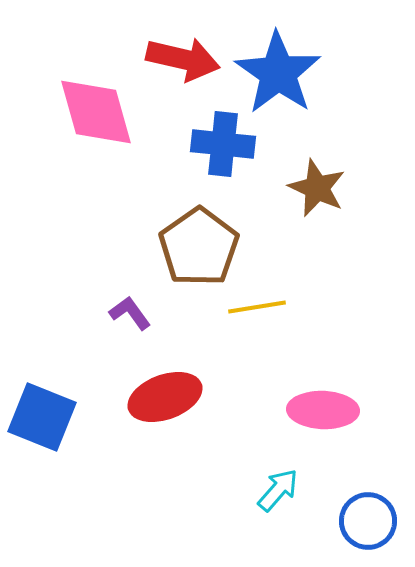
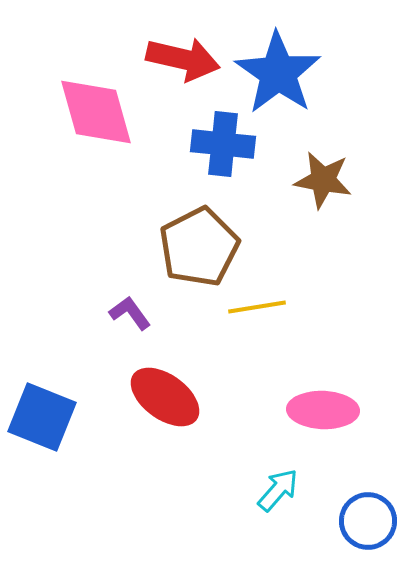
brown star: moved 6 px right, 8 px up; rotated 14 degrees counterclockwise
brown pentagon: rotated 8 degrees clockwise
red ellipse: rotated 56 degrees clockwise
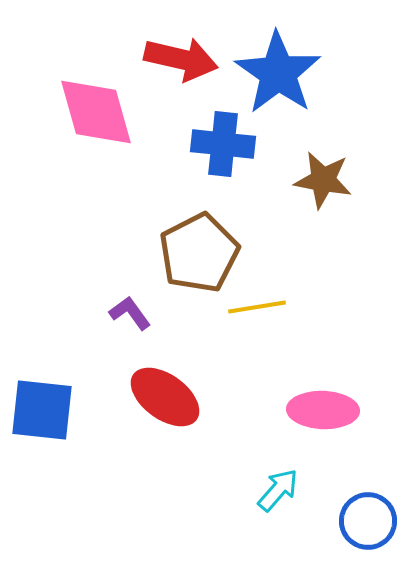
red arrow: moved 2 px left
brown pentagon: moved 6 px down
blue square: moved 7 px up; rotated 16 degrees counterclockwise
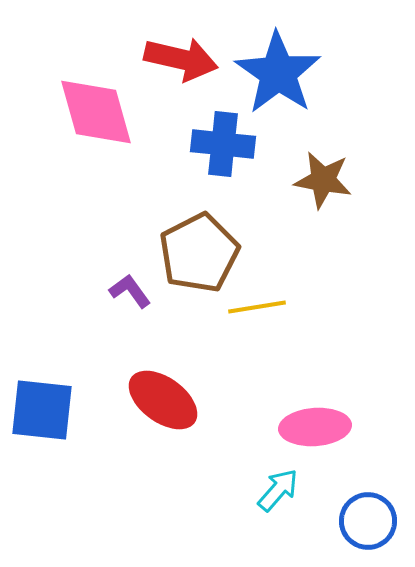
purple L-shape: moved 22 px up
red ellipse: moved 2 px left, 3 px down
pink ellipse: moved 8 px left, 17 px down; rotated 6 degrees counterclockwise
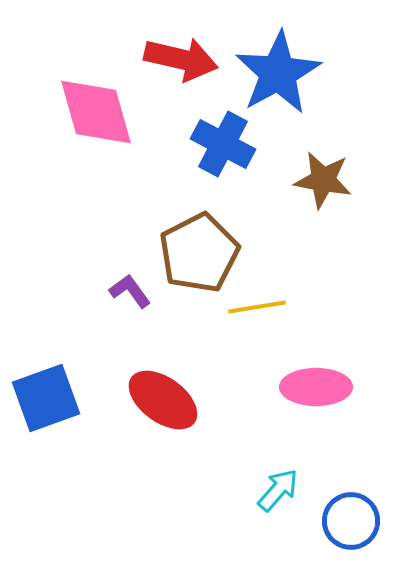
blue star: rotated 8 degrees clockwise
blue cross: rotated 22 degrees clockwise
blue square: moved 4 px right, 12 px up; rotated 26 degrees counterclockwise
pink ellipse: moved 1 px right, 40 px up; rotated 4 degrees clockwise
blue circle: moved 17 px left
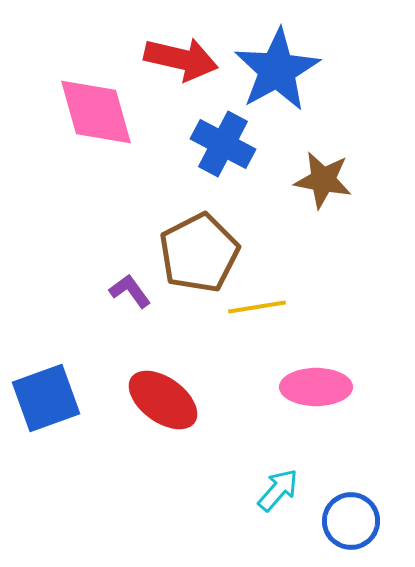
blue star: moved 1 px left, 3 px up
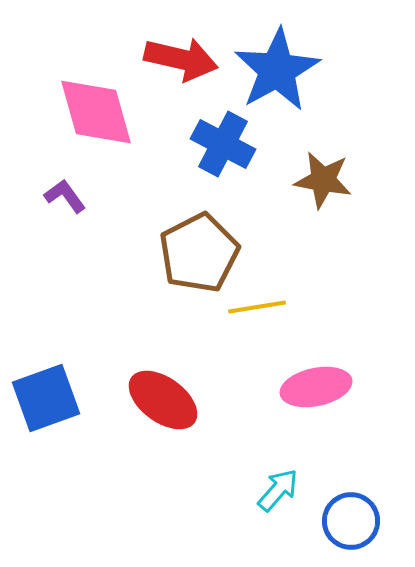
purple L-shape: moved 65 px left, 95 px up
pink ellipse: rotated 12 degrees counterclockwise
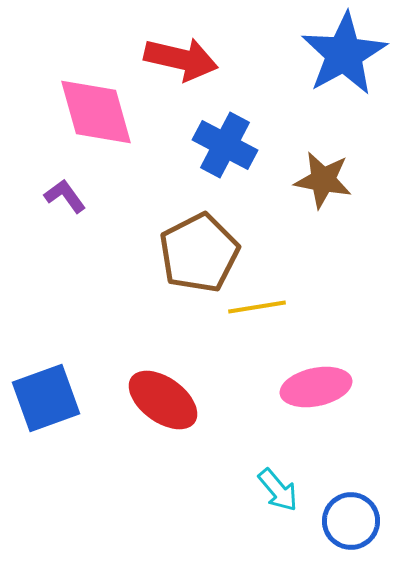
blue star: moved 67 px right, 16 px up
blue cross: moved 2 px right, 1 px down
cyan arrow: rotated 99 degrees clockwise
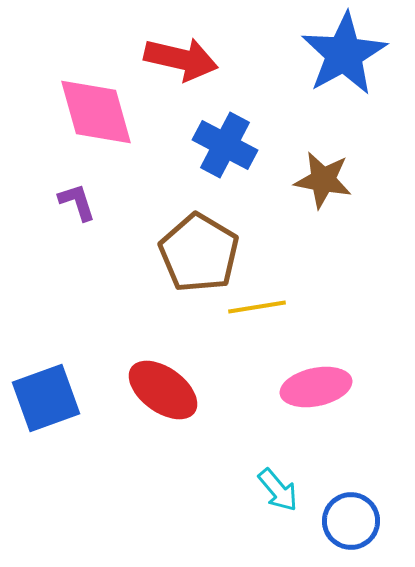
purple L-shape: moved 12 px right, 6 px down; rotated 18 degrees clockwise
brown pentagon: rotated 14 degrees counterclockwise
red ellipse: moved 10 px up
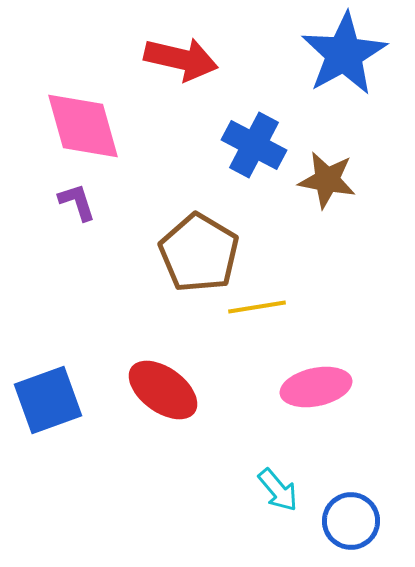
pink diamond: moved 13 px left, 14 px down
blue cross: moved 29 px right
brown star: moved 4 px right
blue square: moved 2 px right, 2 px down
